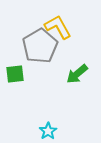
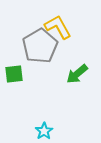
green square: moved 1 px left
cyan star: moved 4 px left
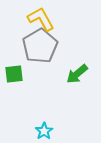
yellow L-shape: moved 17 px left, 8 px up
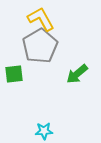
cyan star: rotated 30 degrees clockwise
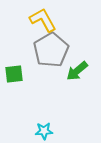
yellow L-shape: moved 2 px right, 1 px down
gray pentagon: moved 11 px right, 4 px down
green arrow: moved 3 px up
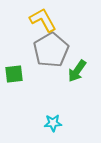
green arrow: rotated 15 degrees counterclockwise
cyan star: moved 9 px right, 8 px up
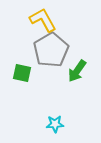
green square: moved 8 px right, 1 px up; rotated 18 degrees clockwise
cyan star: moved 2 px right, 1 px down
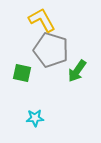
yellow L-shape: moved 1 px left
gray pentagon: rotated 24 degrees counterclockwise
cyan star: moved 20 px left, 6 px up
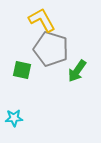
gray pentagon: moved 1 px up
green square: moved 3 px up
cyan star: moved 21 px left
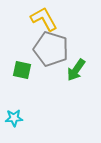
yellow L-shape: moved 2 px right, 1 px up
green arrow: moved 1 px left, 1 px up
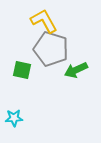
yellow L-shape: moved 2 px down
green arrow: rotated 30 degrees clockwise
